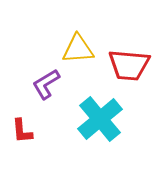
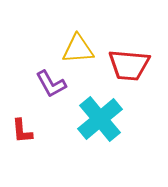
purple L-shape: moved 5 px right; rotated 88 degrees counterclockwise
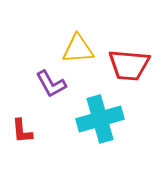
cyan cross: rotated 24 degrees clockwise
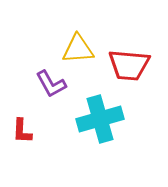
red L-shape: rotated 8 degrees clockwise
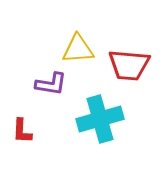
purple L-shape: rotated 52 degrees counterclockwise
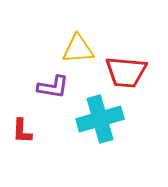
red trapezoid: moved 3 px left, 7 px down
purple L-shape: moved 2 px right, 3 px down
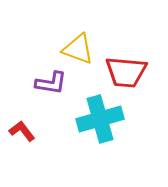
yellow triangle: rotated 24 degrees clockwise
purple L-shape: moved 2 px left, 4 px up
red L-shape: rotated 140 degrees clockwise
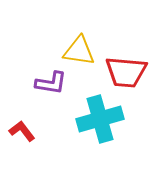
yellow triangle: moved 1 px right, 2 px down; rotated 12 degrees counterclockwise
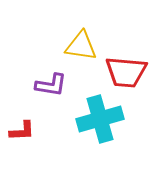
yellow triangle: moved 2 px right, 5 px up
purple L-shape: moved 2 px down
red L-shape: rotated 124 degrees clockwise
